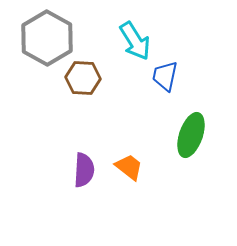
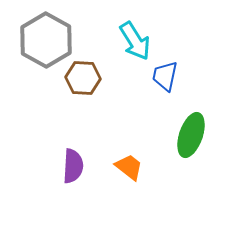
gray hexagon: moved 1 px left, 2 px down
purple semicircle: moved 11 px left, 4 px up
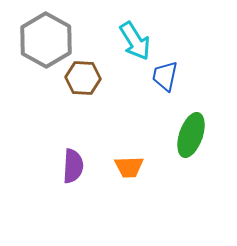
orange trapezoid: rotated 140 degrees clockwise
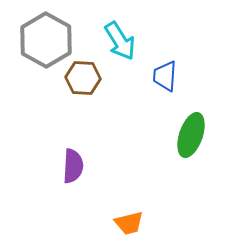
cyan arrow: moved 15 px left
blue trapezoid: rotated 8 degrees counterclockwise
orange trapezoid: moved 56 px down; rotated 12 degrees counterclockwise
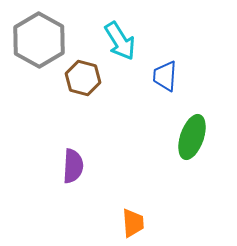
gray hexagon: moved 7 px left
brown hexagon: rotated 12 degrees clockwise
green ellipse: moved 1 px right, 2 px down
orange trapezoid: moved 4 px right; rotated 80 degrees counterclockwise
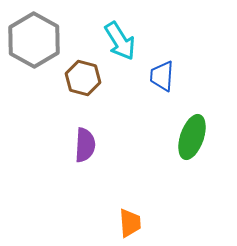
gray hexagon: moved 5 px left
blue trapezoid: moved 3 px left
purple semicircle: moved 12 px right, 21 px up
orange trapezoid: moved 3 px left
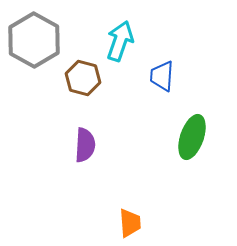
cyan arrow: rotated 129 degrees counterclockwise
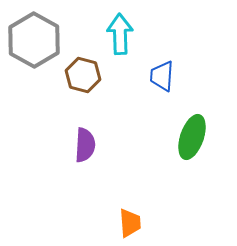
cyan arrow: moved 7 px up; rotated 21 degrees counterclockwise
brown hexagon: moved 3 px up
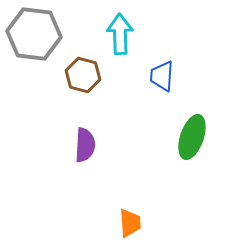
gray hexagon: moved 6 px up; rotated 22 degrees counterclockwise
